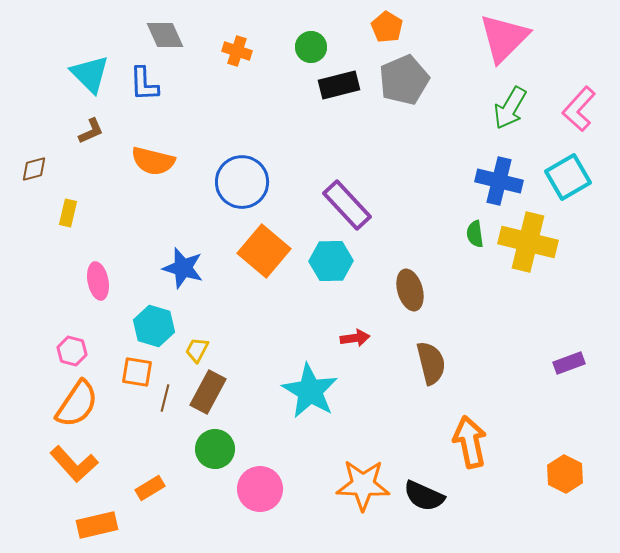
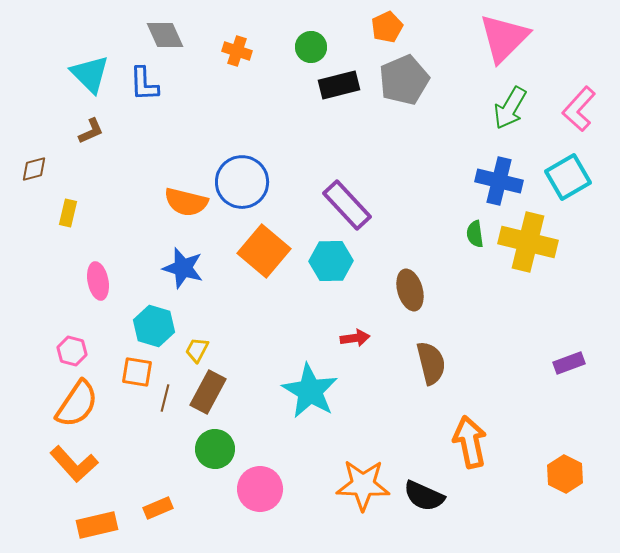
orange pentagon at (387, 27): rotated 16 degrees clockwise
orange semicircle at (153, 161): moved 33 px right, 41 px down
orange rectangle at (150, 488): moved 8 px right, 20 px down; rotated 8 degrees clockwise
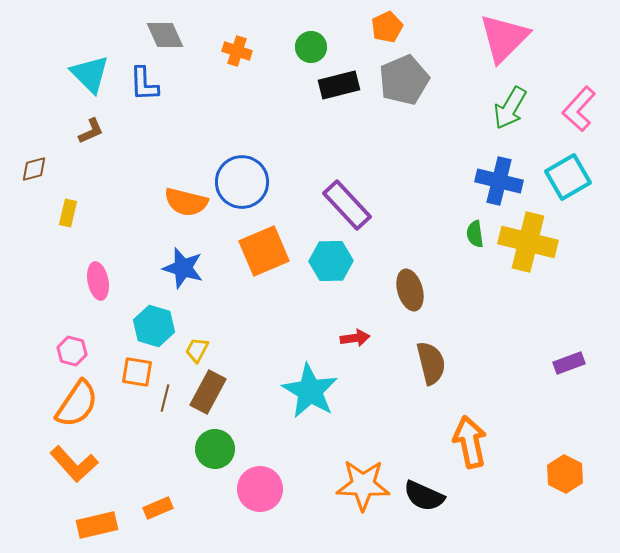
orange square at (264, 251): rotated 27 degrees clockwise
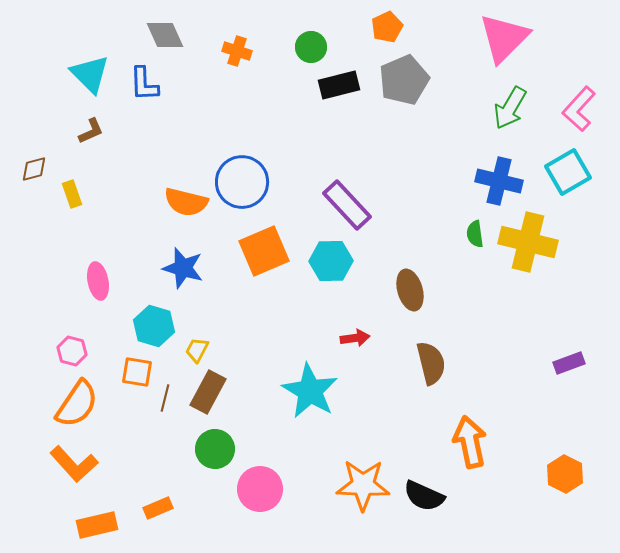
cyan square at (568, 177): moved 5 px up
yellow rectangle at (68, 213): moved 4 px right, 19 px up; rotated 32 degrees counterclockwise
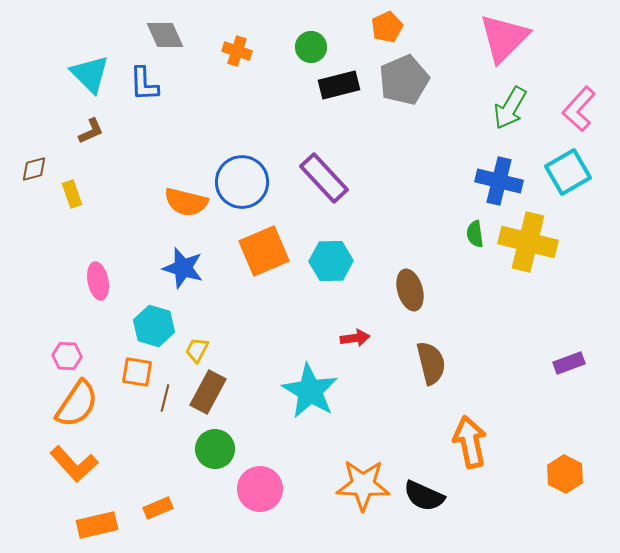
purple rectangle at (347, 205): moved 23 px left, 27 px up
pink hexagon at (72, 351): moved 5 px left, 5 px down; rotated 12 degrees counterclockwise
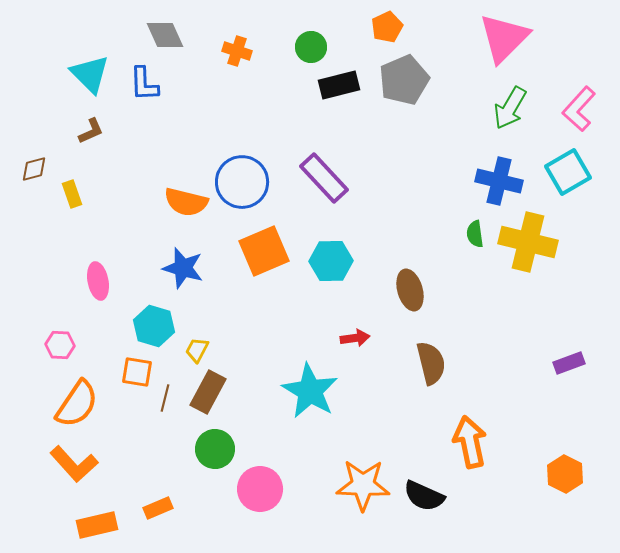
pink hexagon at (67, 356): moved 7 px left, 11 px up
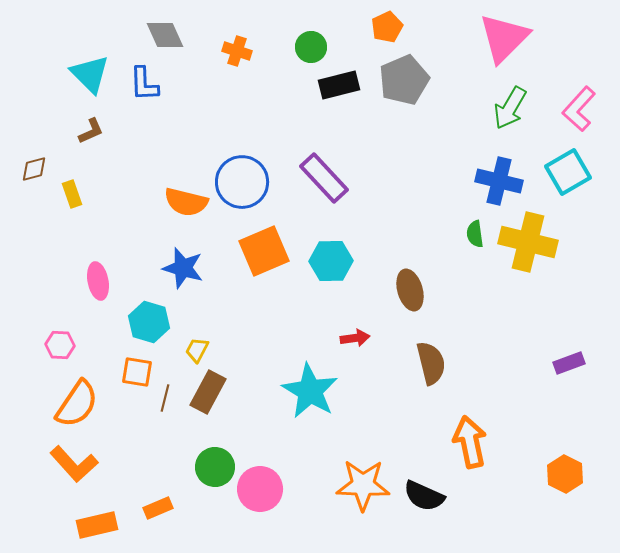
cyan hexagon at (154, 326): moved 5 px left, 4 px up
green circle at (215, 449): moved 18 px down
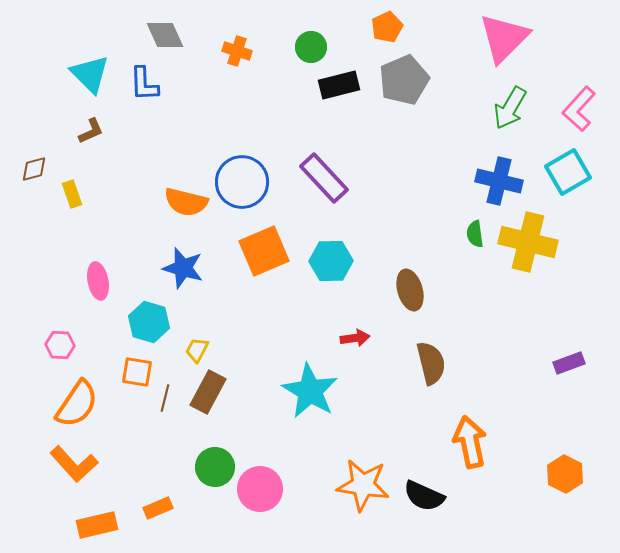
orange star at (363, 485): rotated 6 degrees clockwise
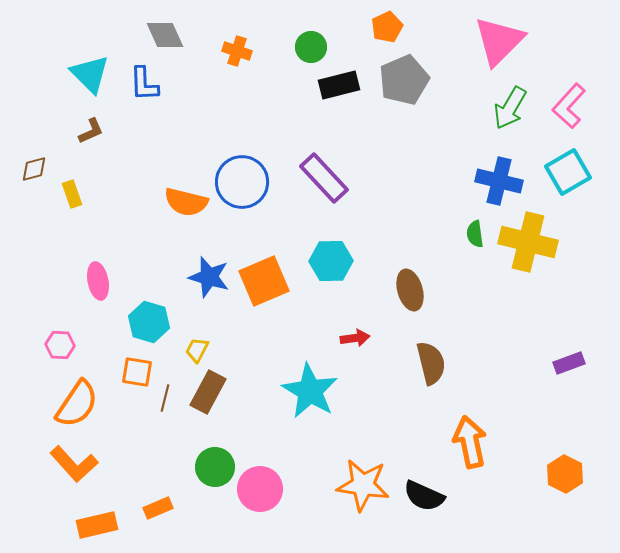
pink triangle at (504, 38): moved 5 px left, 3 px down
pink L-shape at (579, 109): moved 10 px left, 3 px up
orange square at (264, 251): moved 30 px down
blue star at (183, 268): moved 26 px right, 9 px down
